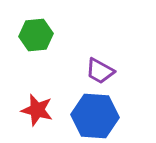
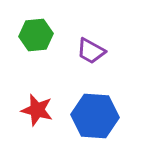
purple trapezoid: moved 9 px left, 20 px up
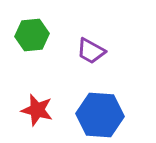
green hexagon: moved 4 px left
blue hexagon: moved 5 px right, 1 px up
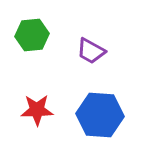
red star: rotated 16 degrees counterclockwise
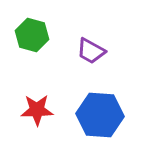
green hexagon: rotated 20 degrees clockwise
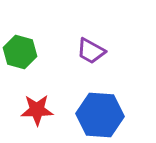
green hexagon: moved 12 px left, 17 px down
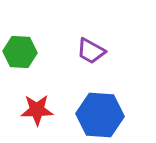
green hexagon: rotated 12 degrees counterclockwise
